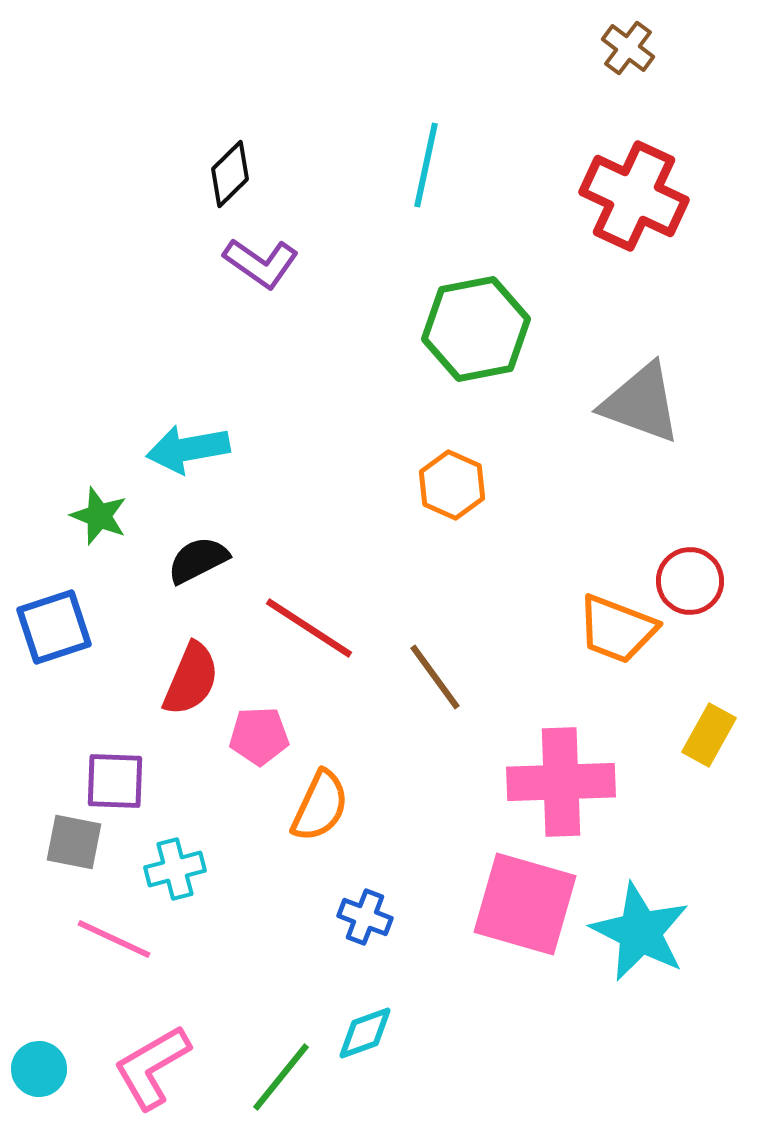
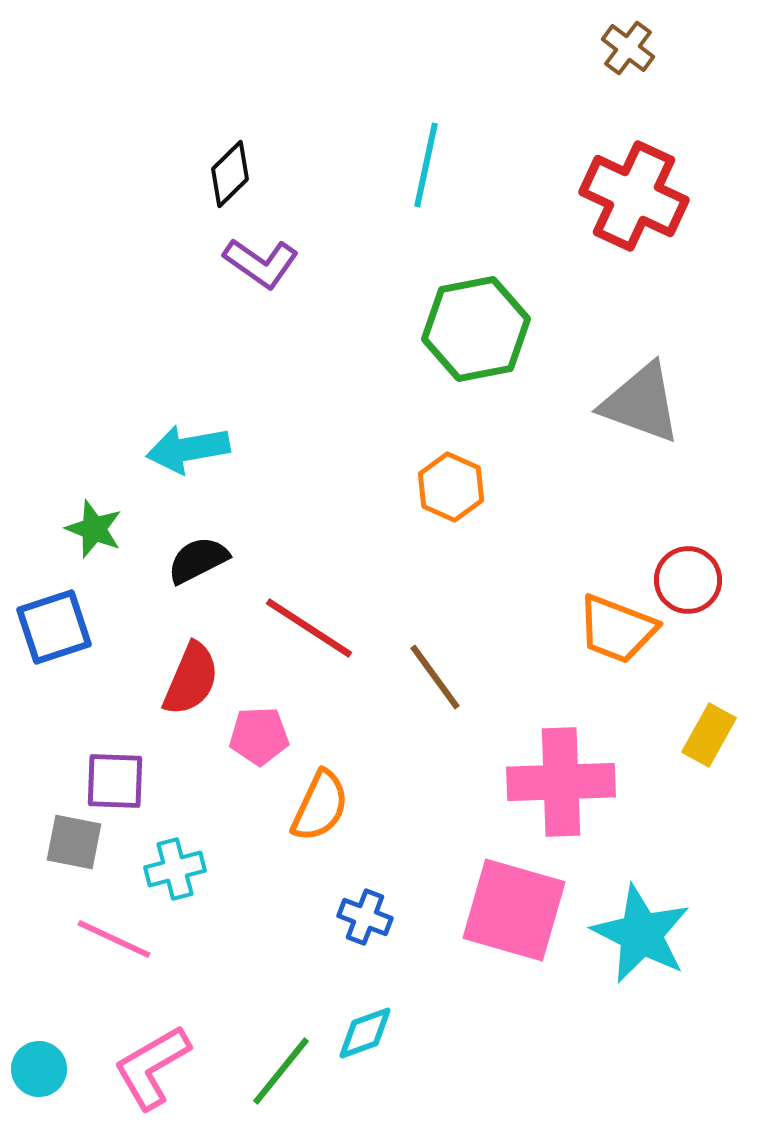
orange hexagon: moved 1 px left, 2 px down
green star: moved 5 px left, 13 px down
red circle: moved 2 px left, 1 px up
pink square: moved 11 px left, 6 px down
cyan star: moved 1 px right, 2 px down
green line: moved 6 px up
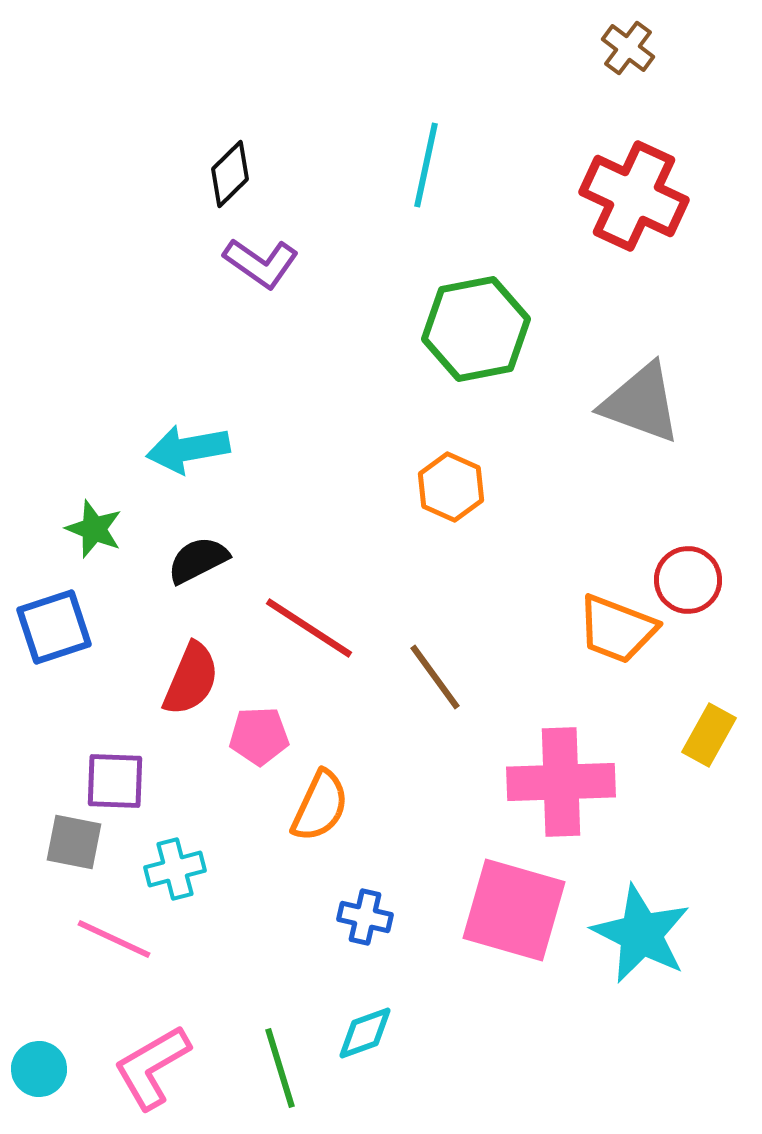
blue cross: rotated 8 degrees counterclockwise
green line: moved 1 px left, 3 px up; rotated 56 degrees counterclockwise
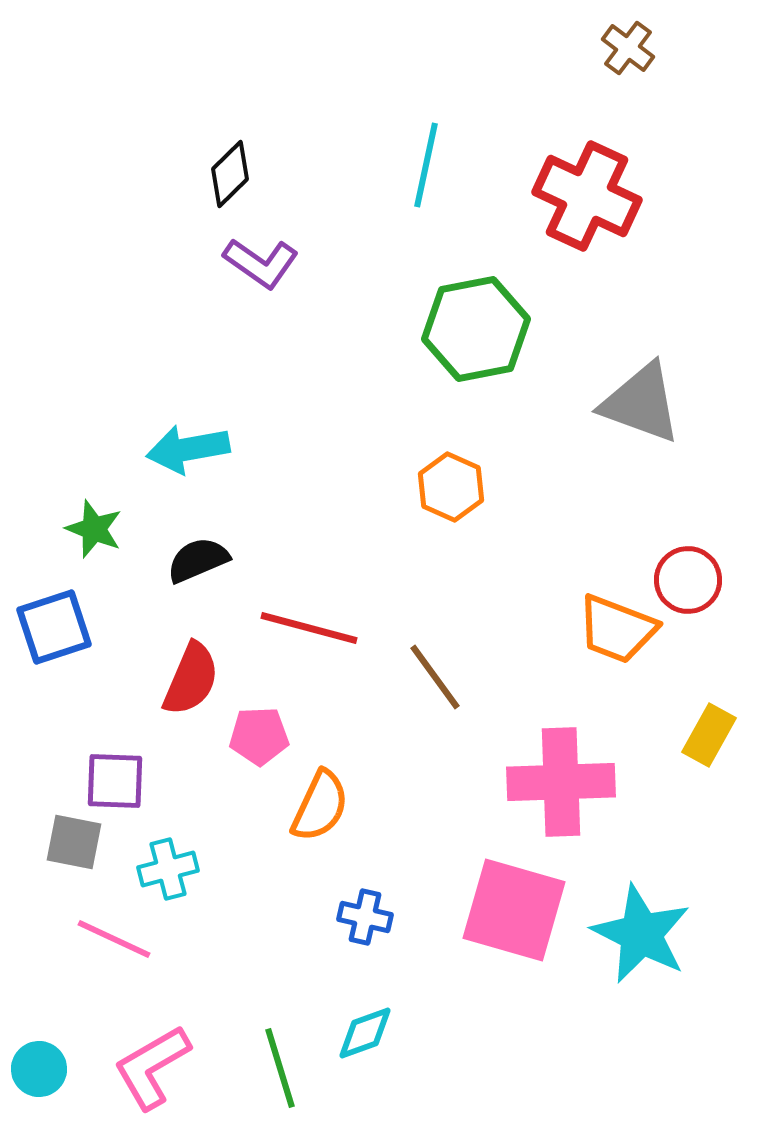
red cross: moved 47 px left
black semicircle: rotated 4 degrees clockwise
red line: rotated 18 degrees counterclockwise
cyan cross: moved 7 px left
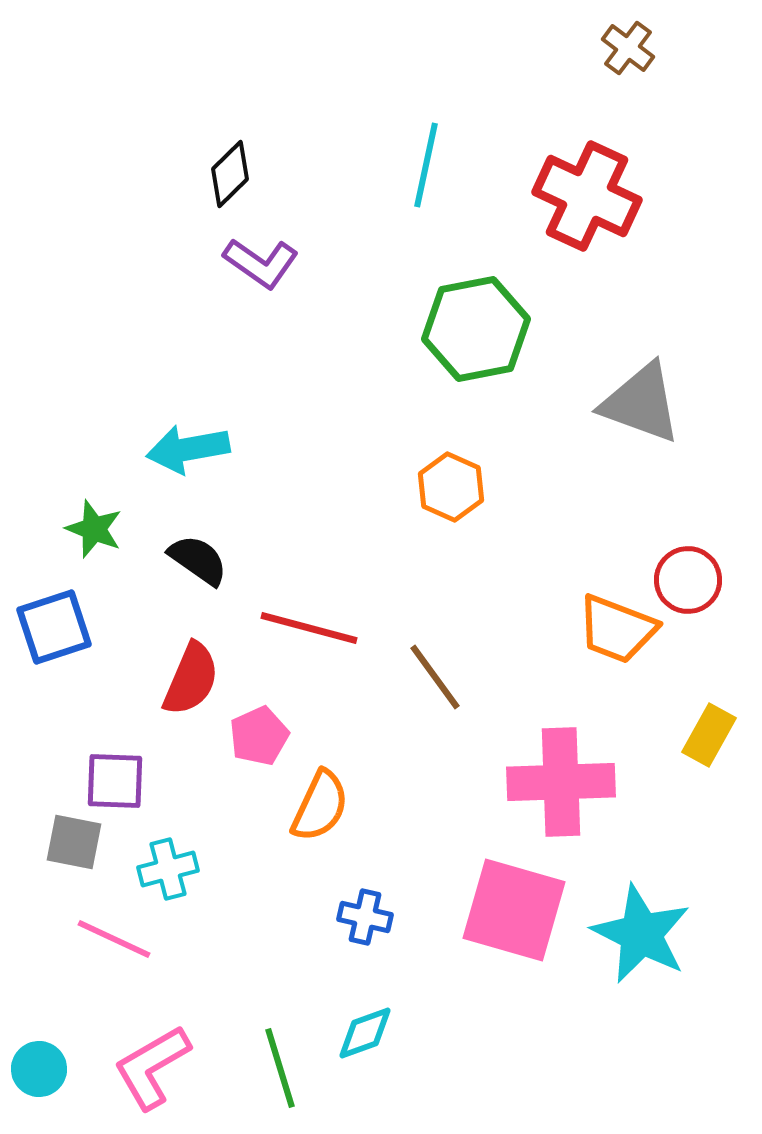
black semicircle: rotated 58 degrees clockwise
pink pentagon: rotated 22 degrees counterclockwise
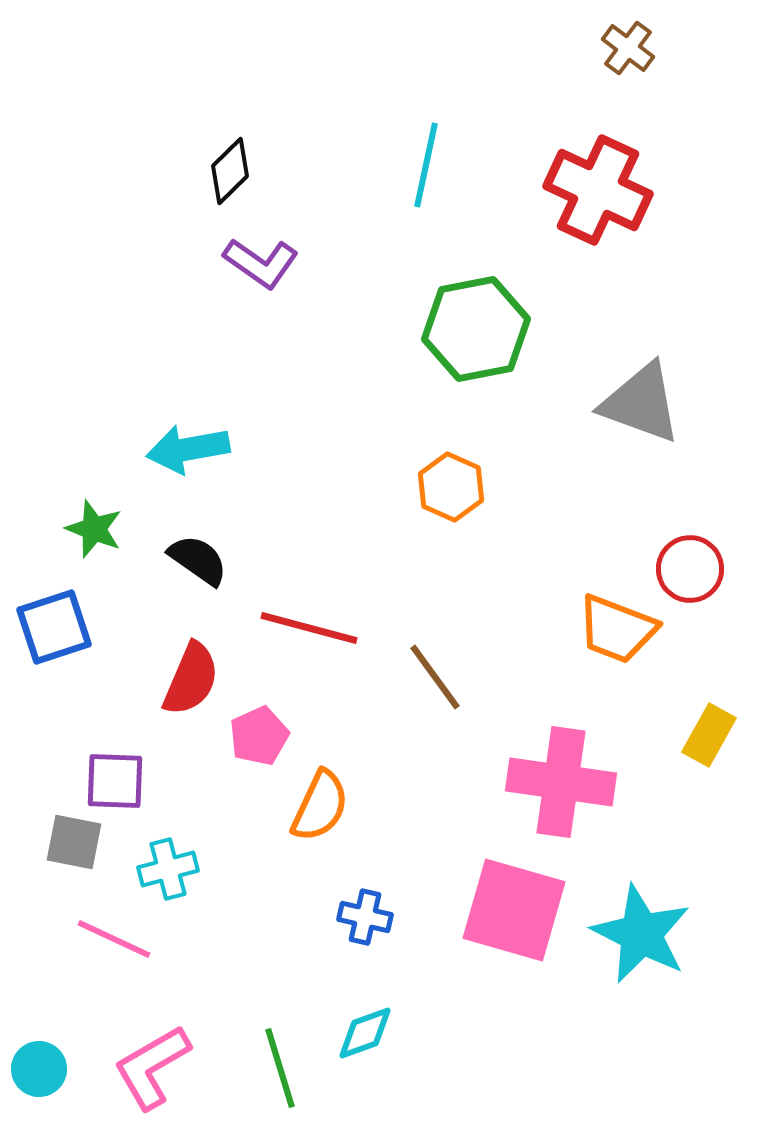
black diamond: moved 3 px up
red cross: moved 11 px right, 6 px up
red circle: moved 2 px right, 11 px up
pink cross: rotated 10 degrees clockwise
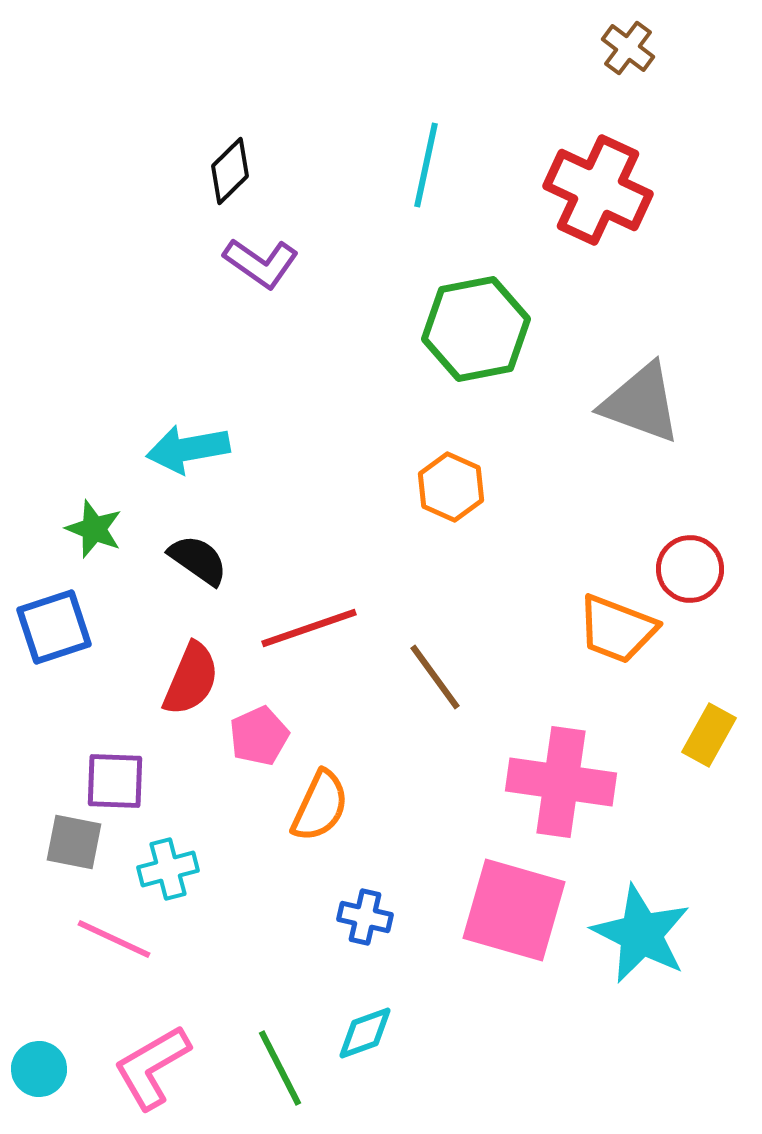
red line: rotated 34 degrees counterclockwise
green line: rotated 10 degrees counterclockwise
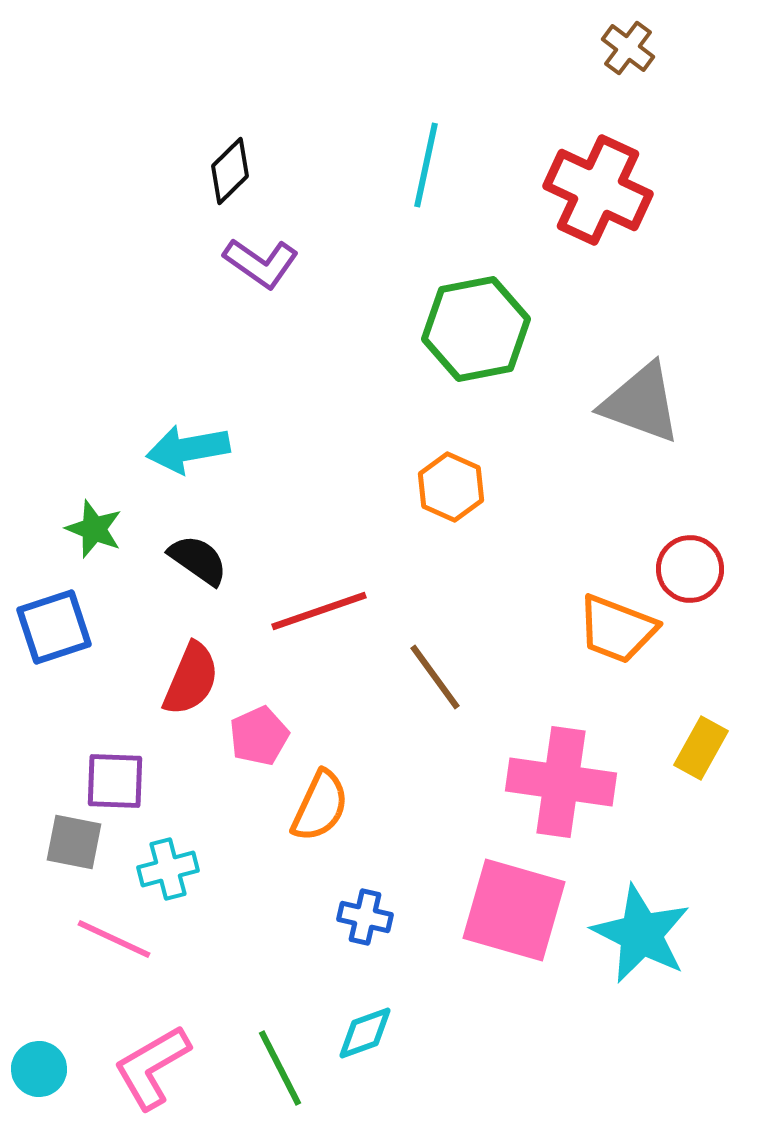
red line: moved 10 px right, 17 px up
yellow rectangle: moved 8 px left, 13 px down
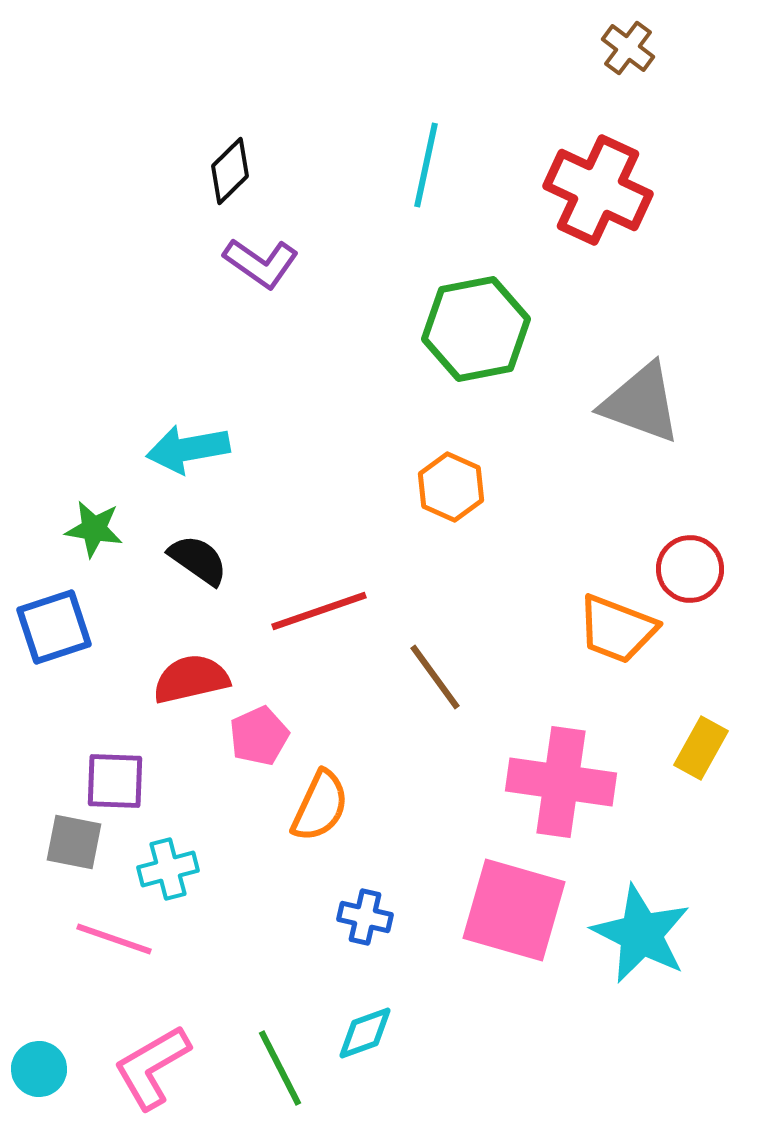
green star: rotated 12 degrees counterclockwise
red semicircle: rotated 126 degrees counterclockwise
pink line: rotated 6 degrees counterclockwise
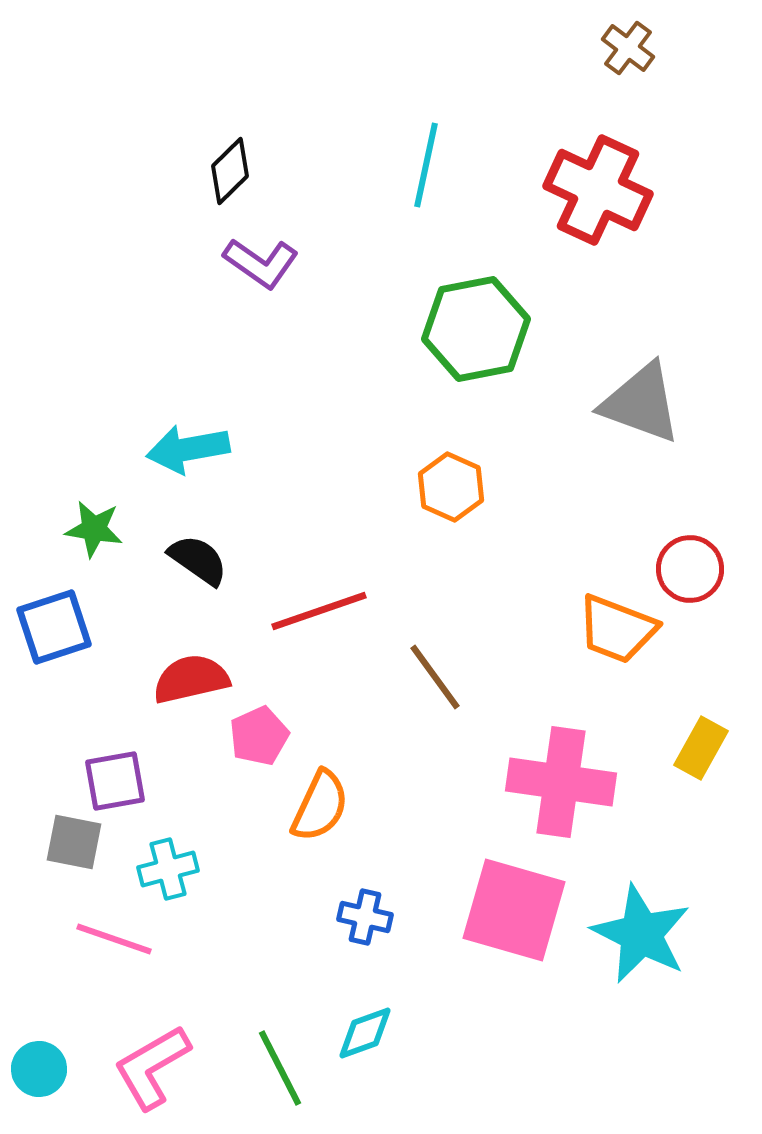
purple square: rotated 12 degrees counterclockwise
